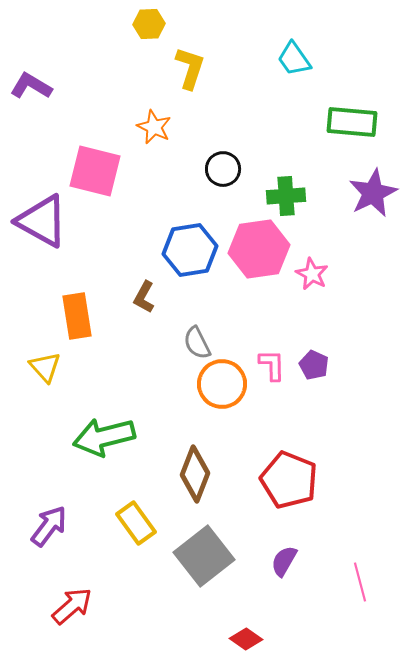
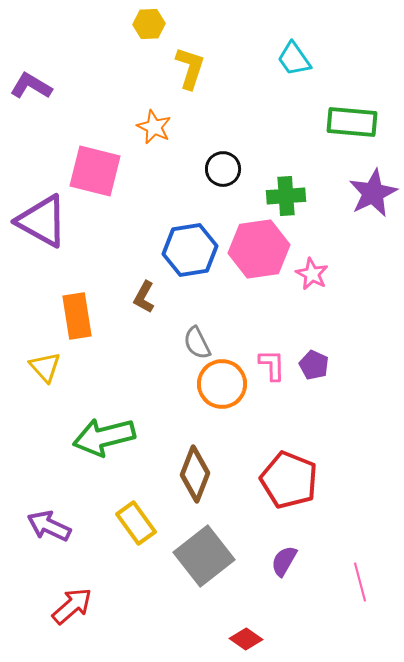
purple arrow: rotated 102 degrees counterclockwise
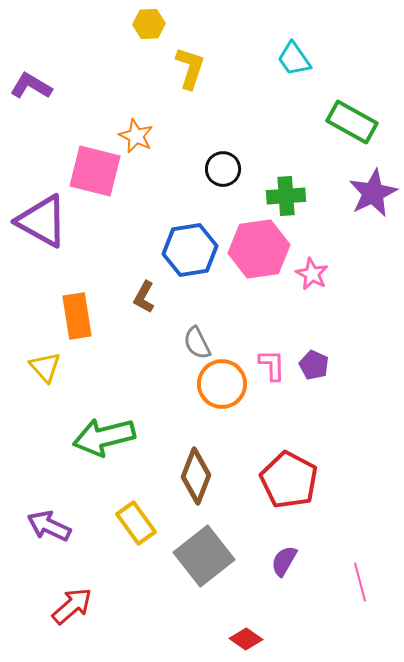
green rectangle: rotated 24 degrees clockwise
orange star: moved 18 px left, 9 px down
brown diamond: moved 1 px right, 2 px down
red pentagon: rotated 6 degrees clockwise
